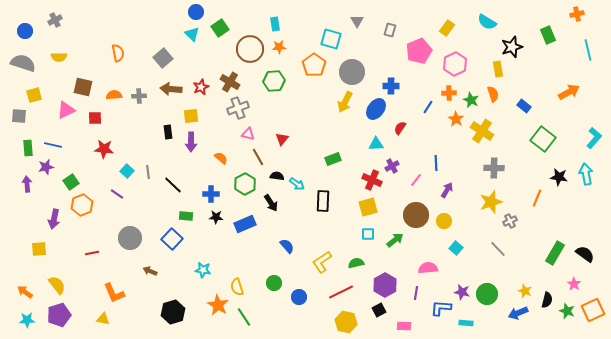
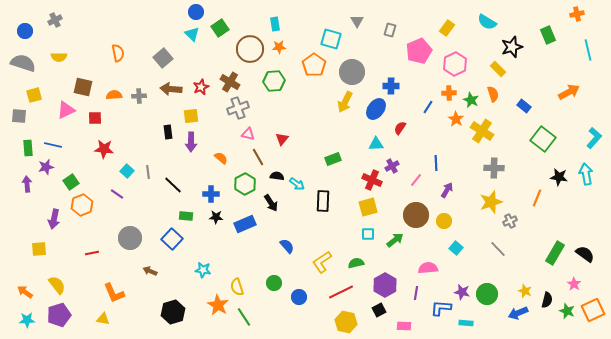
yellow rectangle at (498, 69): rotated 35 degrees counterclockwise
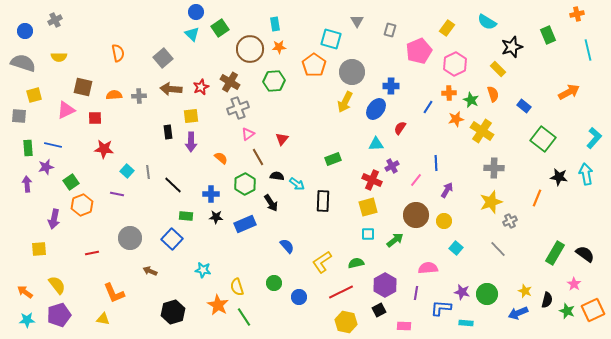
orange star at (456, 119): rotated 28 degrees clockwise
pink triangle at (248, 134): rotated 48 degrees counterclockwise
purple line at (117, 194): rotated 24 degrees counterclockwise
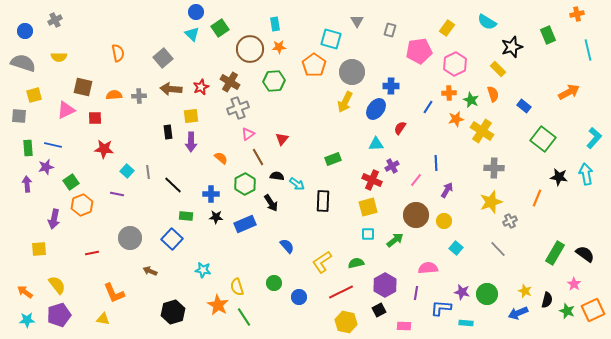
pink pentagon at (419, 51): rotated 15 degrees clockwise
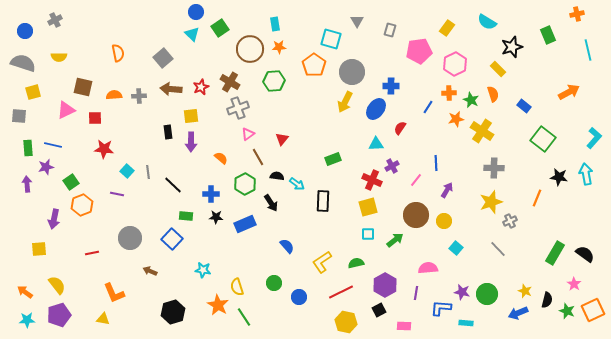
yellow square at (34, 95): moved 1 px left, 3 px up
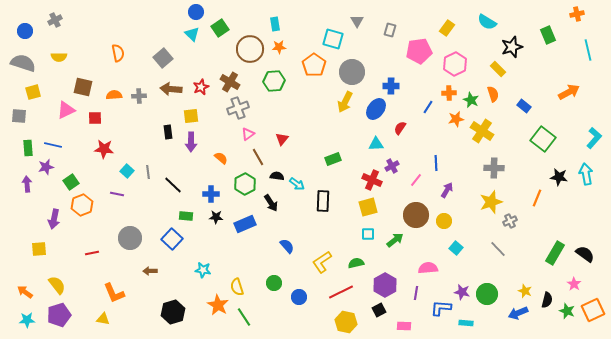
cyan square at (331, 39): moved 2 px right
brown arrow at (150, 271): rotated 24 degrees counterclockwise
